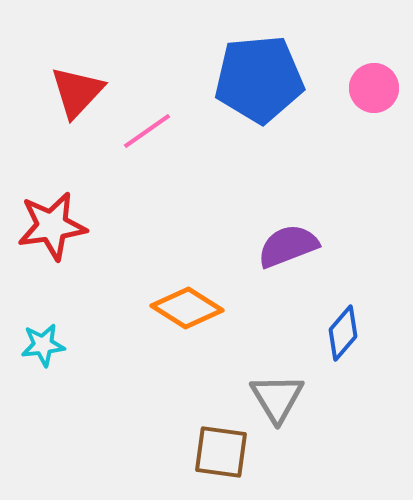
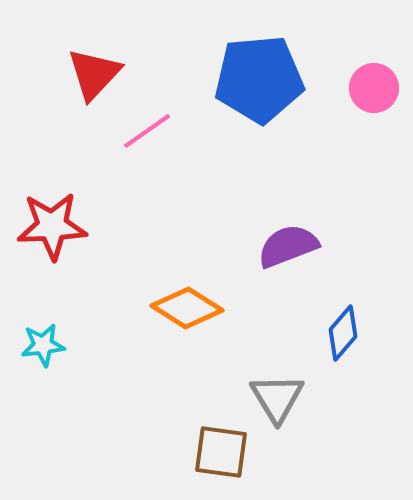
red triangle: moved 17 px right, 18 px up
red star: rotated 6 degrees clockwise
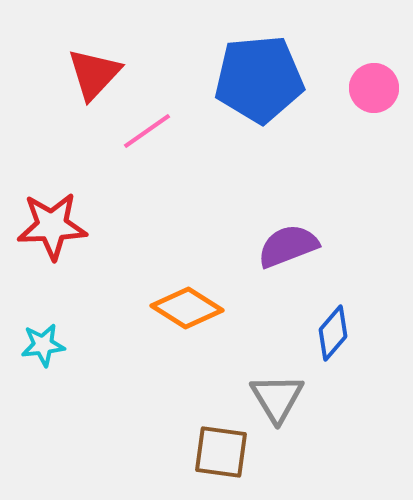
blue diamond: moved 10 px left
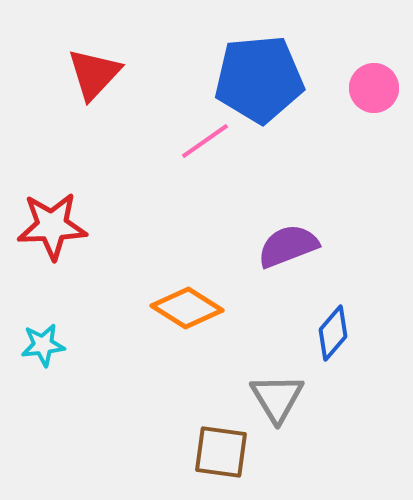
pink line: moved 58 px right, 10 px down
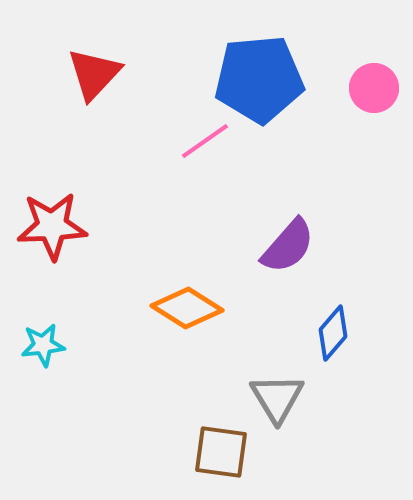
purple semicircle: rotated 152 degrees clockwise
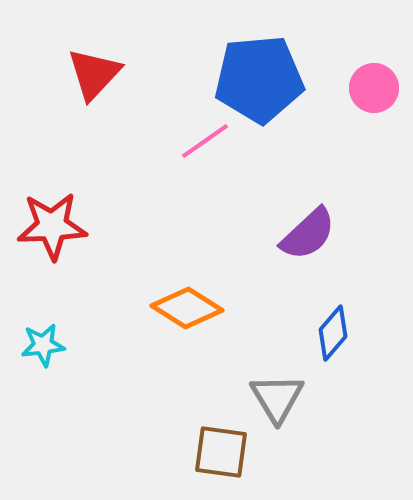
purple semicircle: moved 20 px right, 12 px up; rotated 6 degrees clockwise
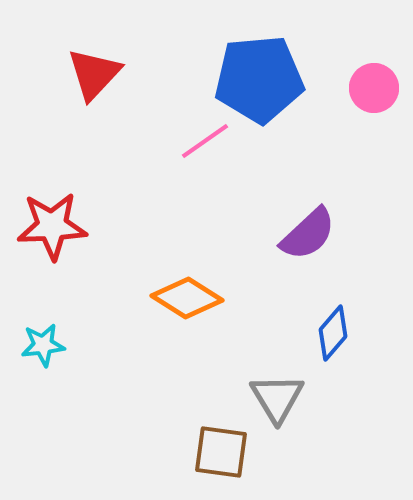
orange diamond: moved 10 px up
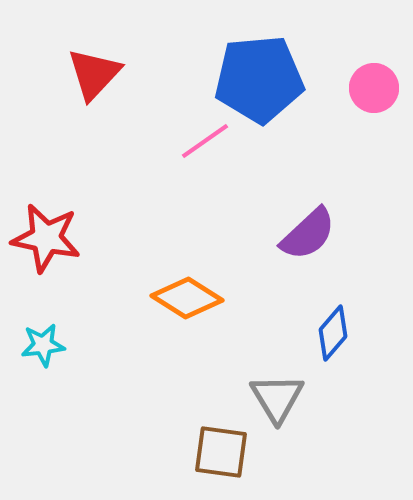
red star: moved 6 px left, 12 px down; rotated 14 degrees clockwise
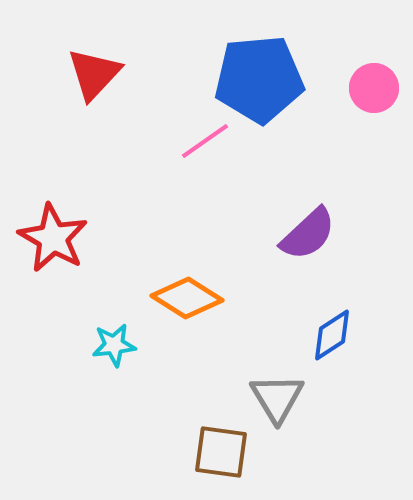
red star: moved 7 px right; rotated 18 degrees clockwise
blue diamond: moved 1 px left, 2 px down; rotated 16 degrees clockwise
cyan star: moved 71 px right
